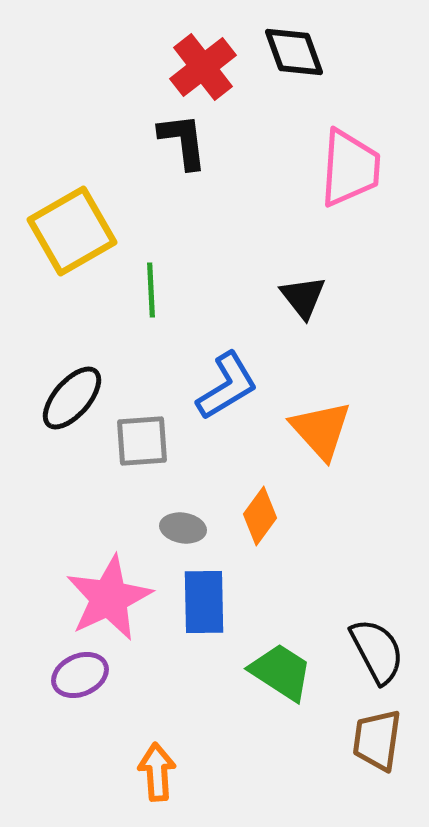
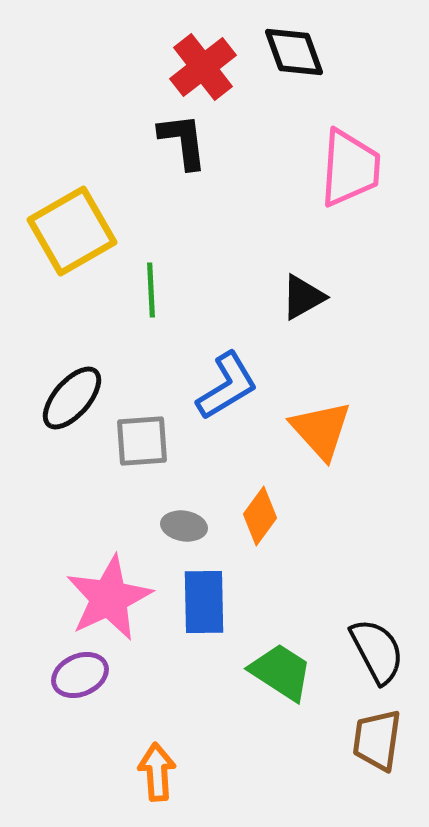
black triangle: rotated 39 degrees clockwise
gray ellipse: moved 1 px right, 2 px up
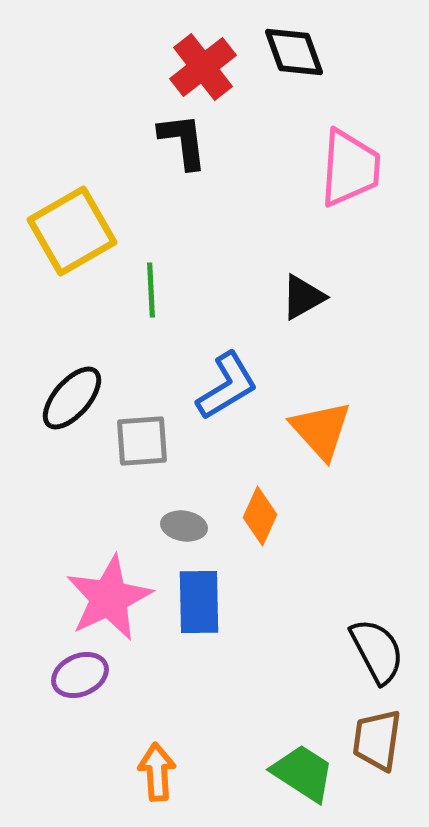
orange diamond: rotated 12 degrees counterclockwise
blue rectangle: moved 5 px left
green trapezoid: moved 22 px right, 101 px down
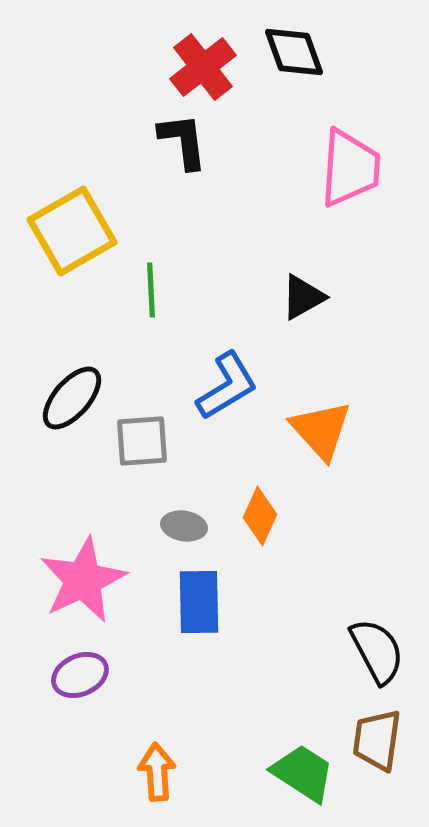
pink star: moved 26 px left, 18 px up
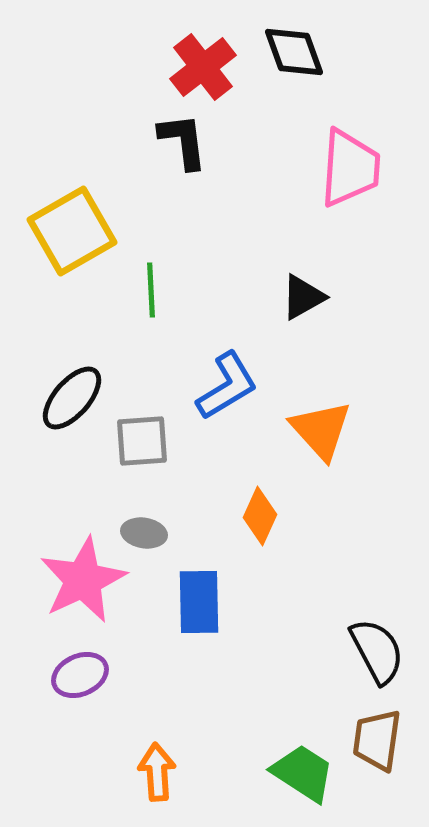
gray ellipse: moved 40 px left, 7 px down
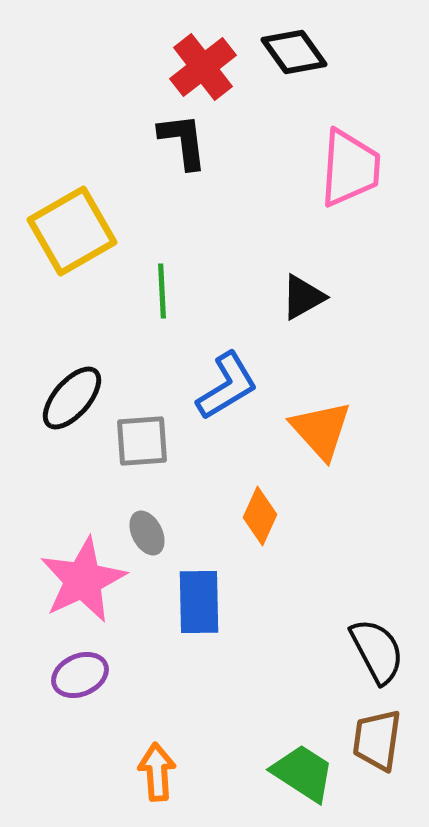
black diamond: rotated 16 degrees counterclockwise
green line: moved 11 px right, 1 px down
gray ellipse: moved 3 px right; rotated 54 degrees clockwise
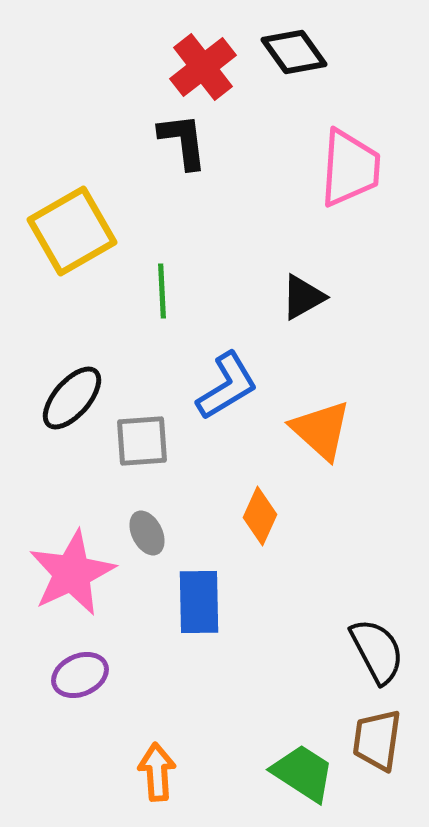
orange triangle: rotated 6 degrees counterclockwise
pink star: moved 11 px left, 7 px up
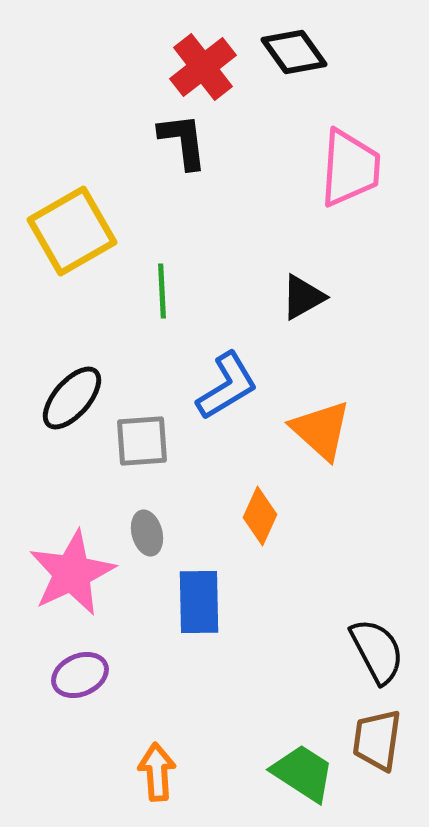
gray ellipse: rotated 12 degrees clockwise
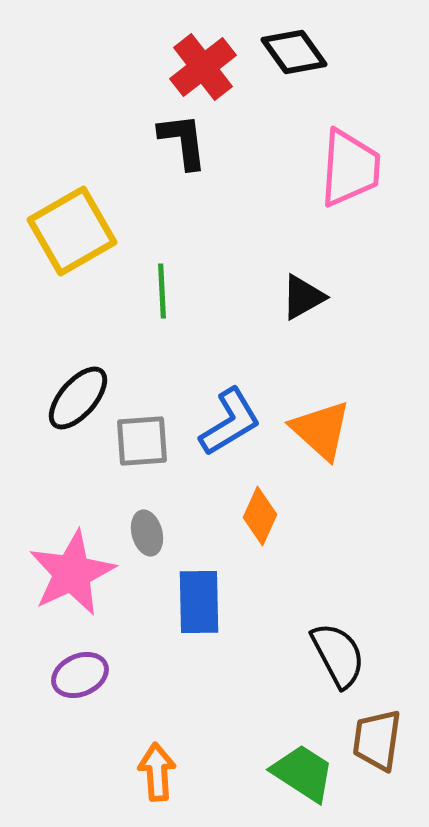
blue L-shape: moved 3 px right, 36 px down
black ellipse: moved 6 px right
black semicircle: moved 39 px left, 4 px down
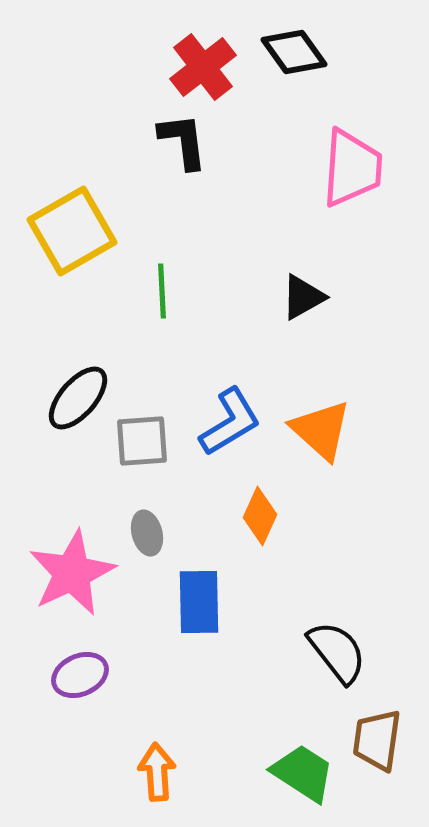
pink trapezoid: moved 2 px right
black semicircle: moved 1 px left, 3 px up; rotated 10 degrees counterclockwise
